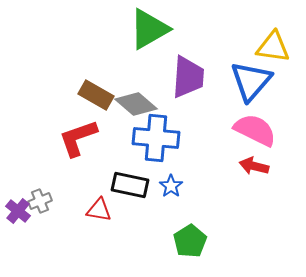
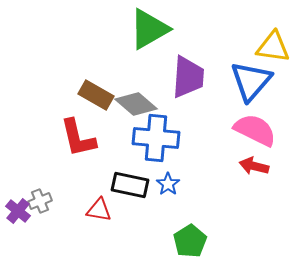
red L-shape: rotated 84 degrees counterclockwise
blue star: moved 3 px left, 2 px up
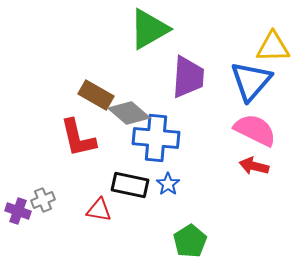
yellow triangle: rotated 9 degrees counterclockwise
gray diamond: moved 7 px left, 9 px down
gray cross: moved 3 px right, 1 px up
purple cross: rotated 20 degrees counterclockwise
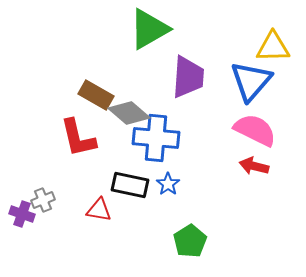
purple cross: moved 4 px right, 3 px down
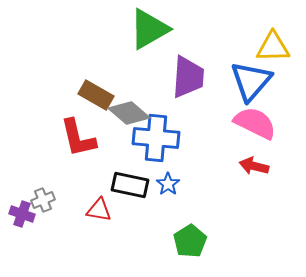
pink semicircle: moved 7 px up
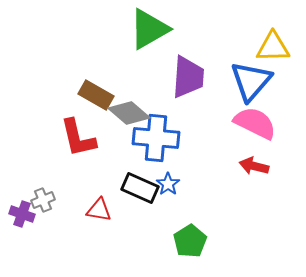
black rectangle: moved 10 px right, 3 px down; rotated 12 degrees clockwise
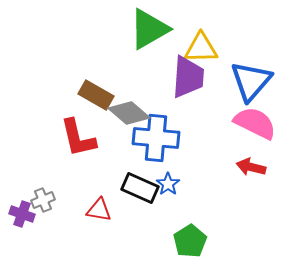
yellow triangle: moved 72 px left, 1 px down
red arrow: moved 3 px left, 1 px down
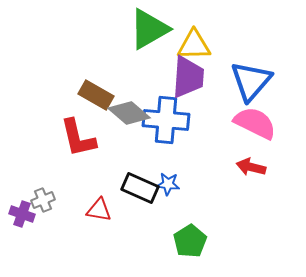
yellow triangle: moved 7 px left, 3 px up
blue cross: moved 10 px right, 18 px up
blue star: rotated 30 degrees counterclockwise
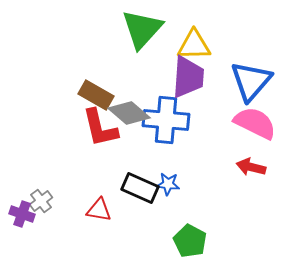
green triangle: moved 7 px left; rotated 18 degrees counterclockwise
red L-shape: moved 22 px right, 10 px up
gray cross: moved 2 px left, 1 px down; rotated 15 degrees counterclockwise
green pentagon: rotated 12 degrees counterclockwise
